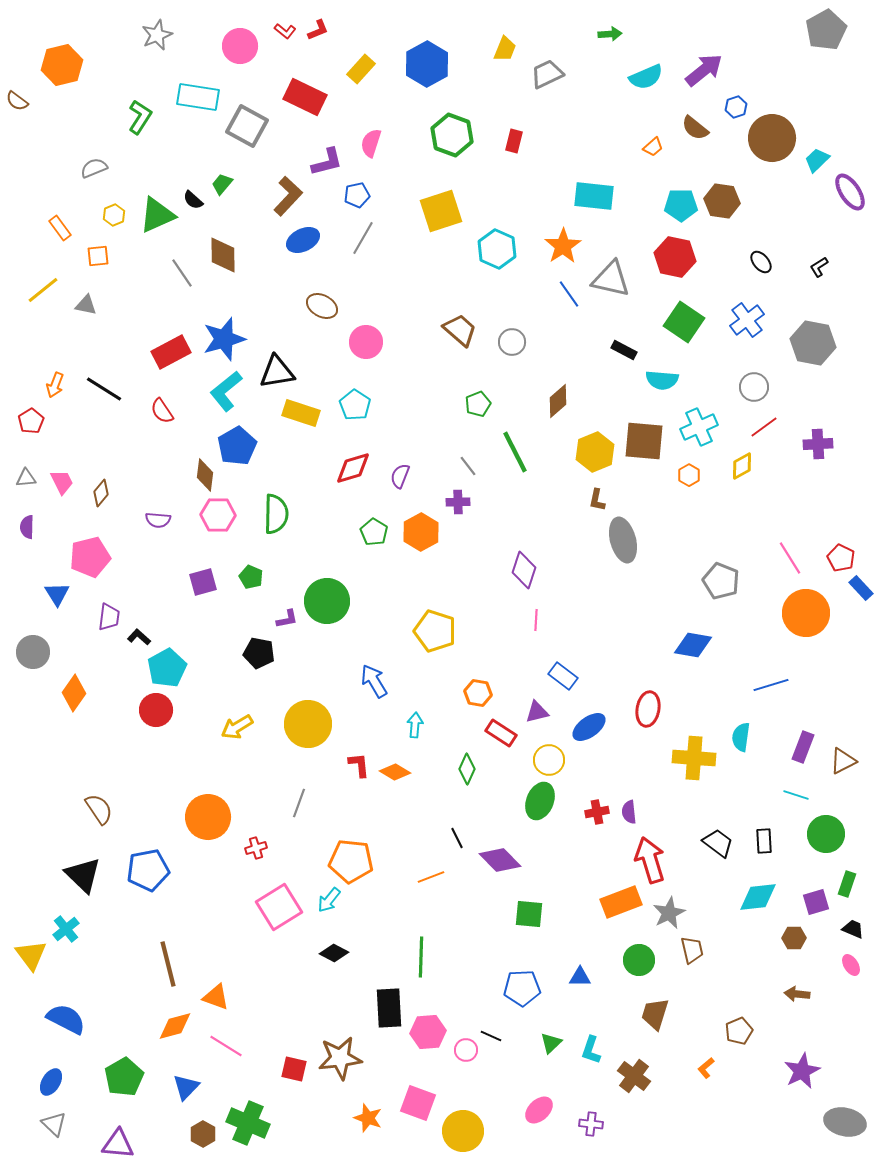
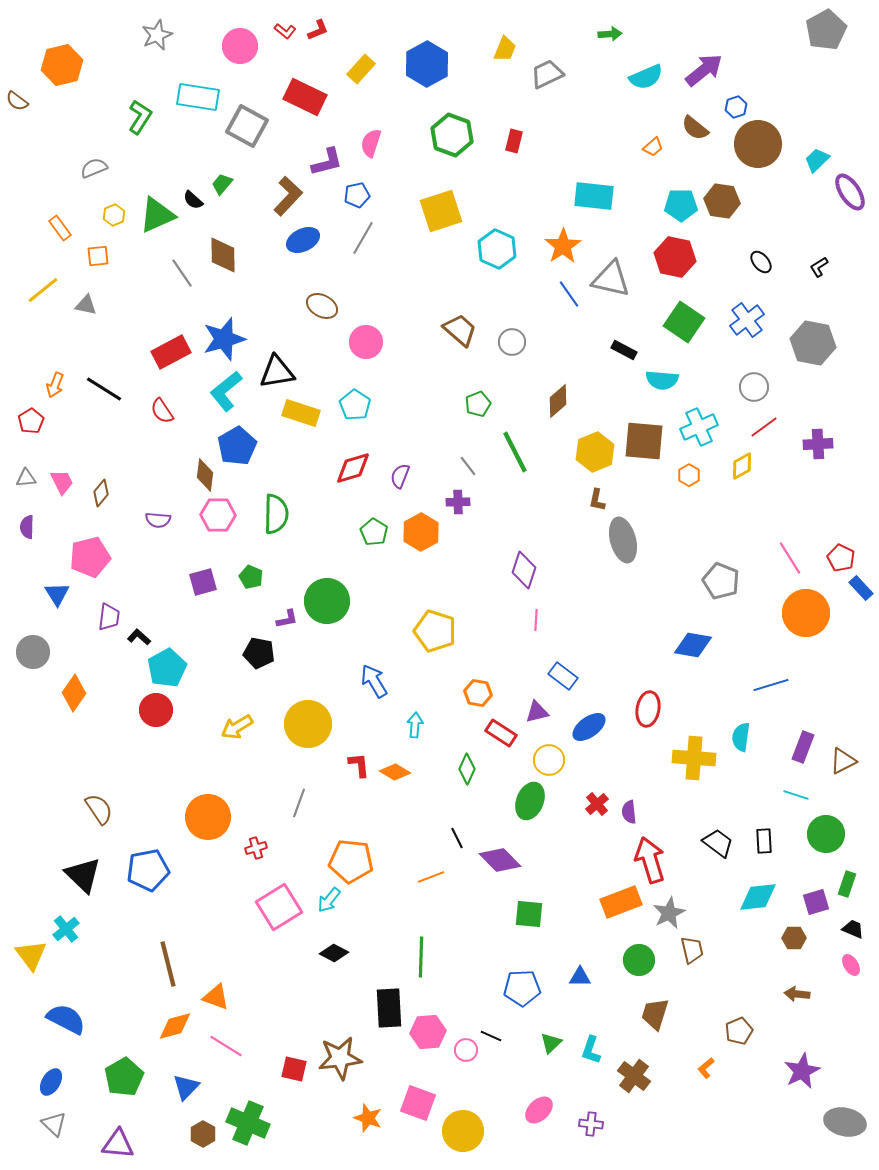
brown circle at (772, 138): moved 14 px left, 6 px down
green ellipse at (540, 801): moved 10 px left
red cross at (597, 812): moved 8 px up; rotated 30 degrees counterclockwise
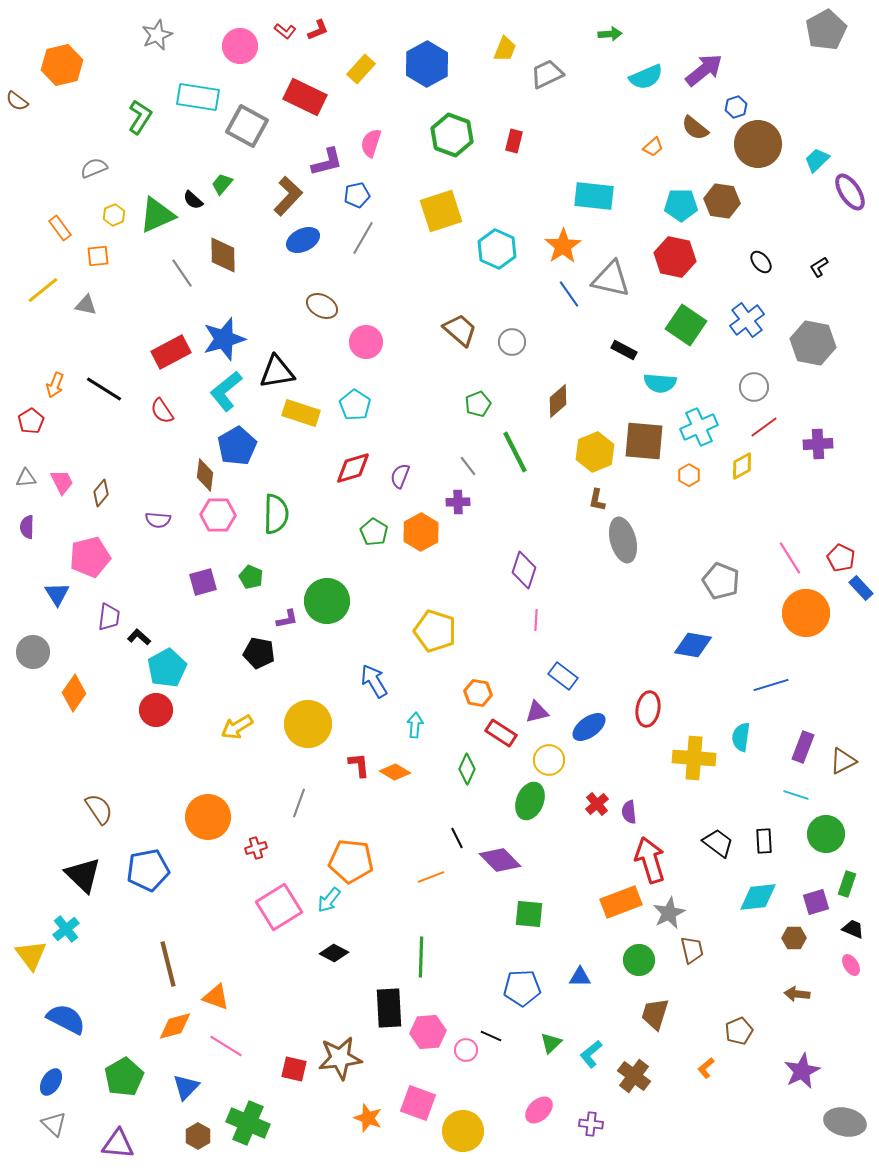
green square at (684, 322): moved 2 px right, 3 px down
cyan semicircle at (662, 380): moved 2 px left, 3 px down
cyan L-shape at (591, 1050): moved 4 px down; rotated 32 degrees clockwise
brown hexagon at (203, 1134): moved 5 px left, 2 px down
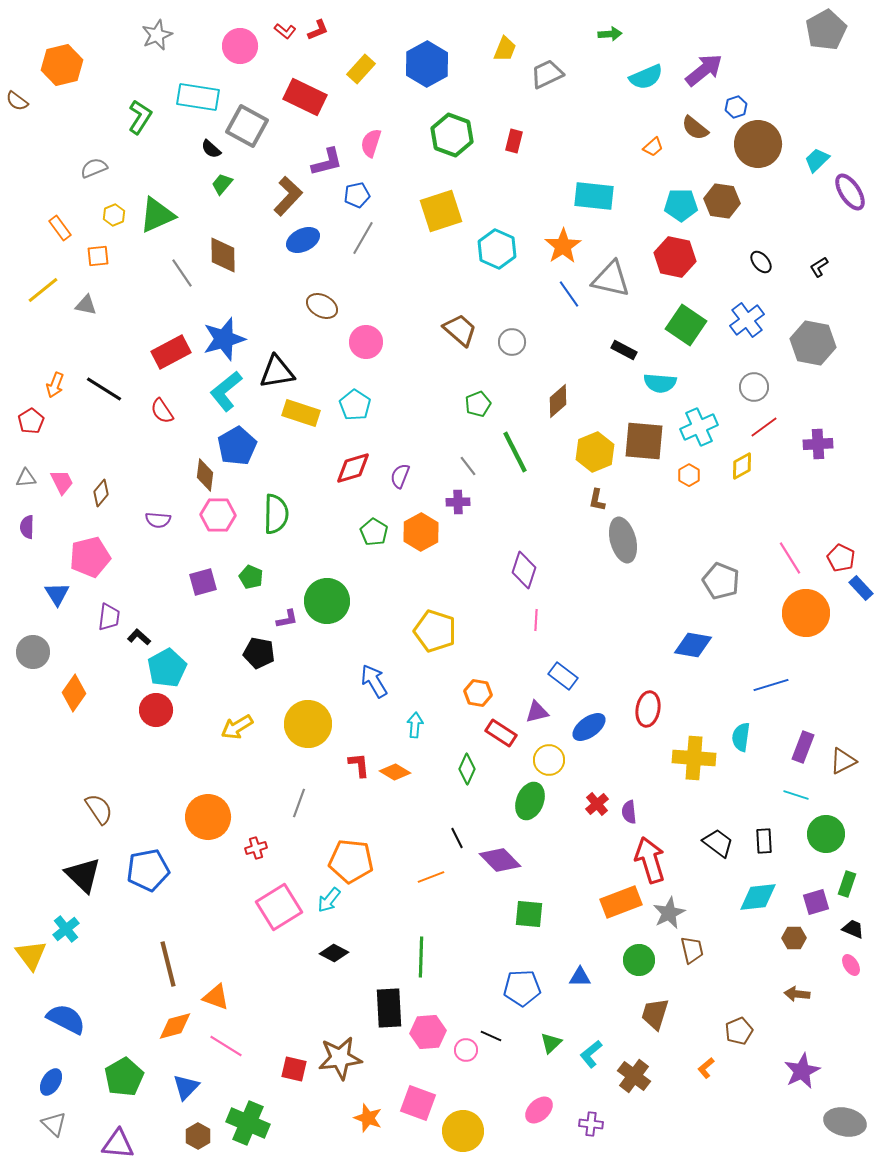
black semicircle at (193, 200): moved 18 px right, 51 px up
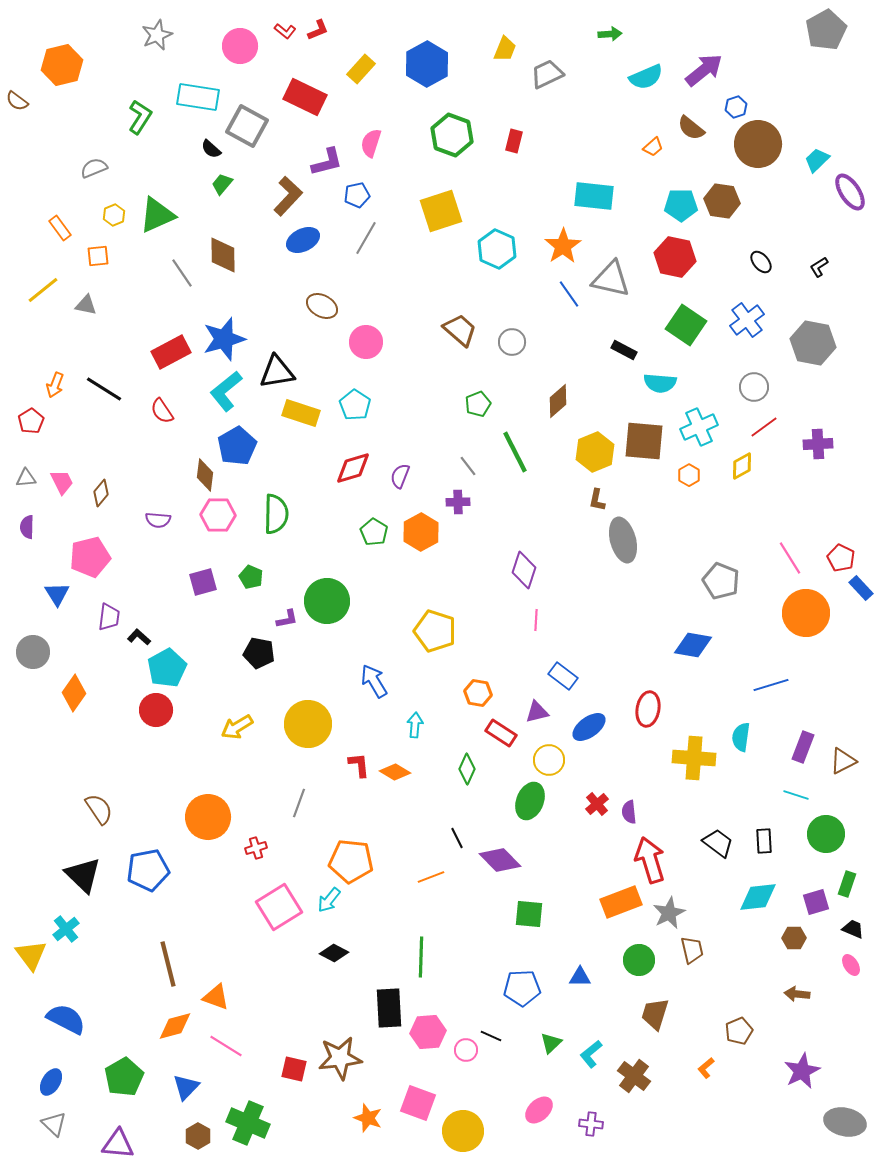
brown semicircle at (695, 128): moved 4 px left
gray line at (363, 238): moved 3 px right
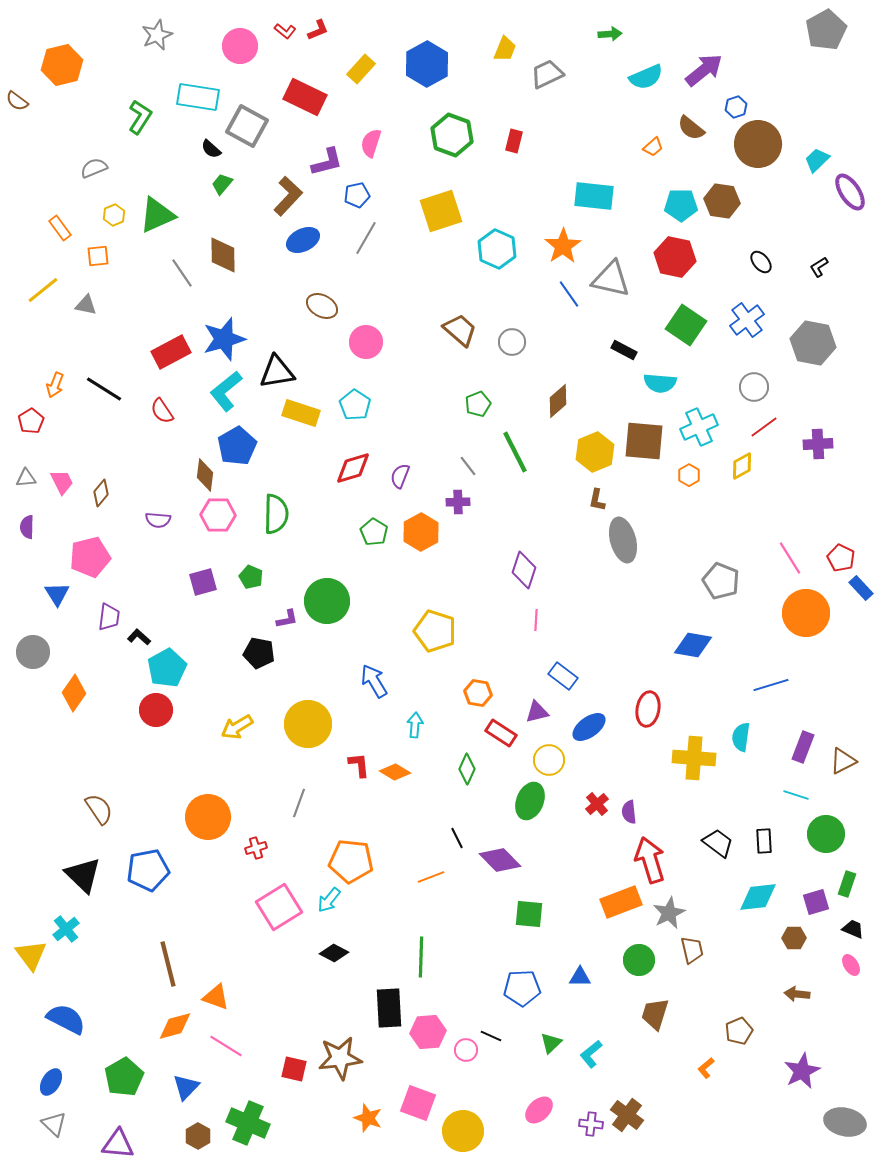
brown cross at (634, 1076): moved 7 px left, 39 px down
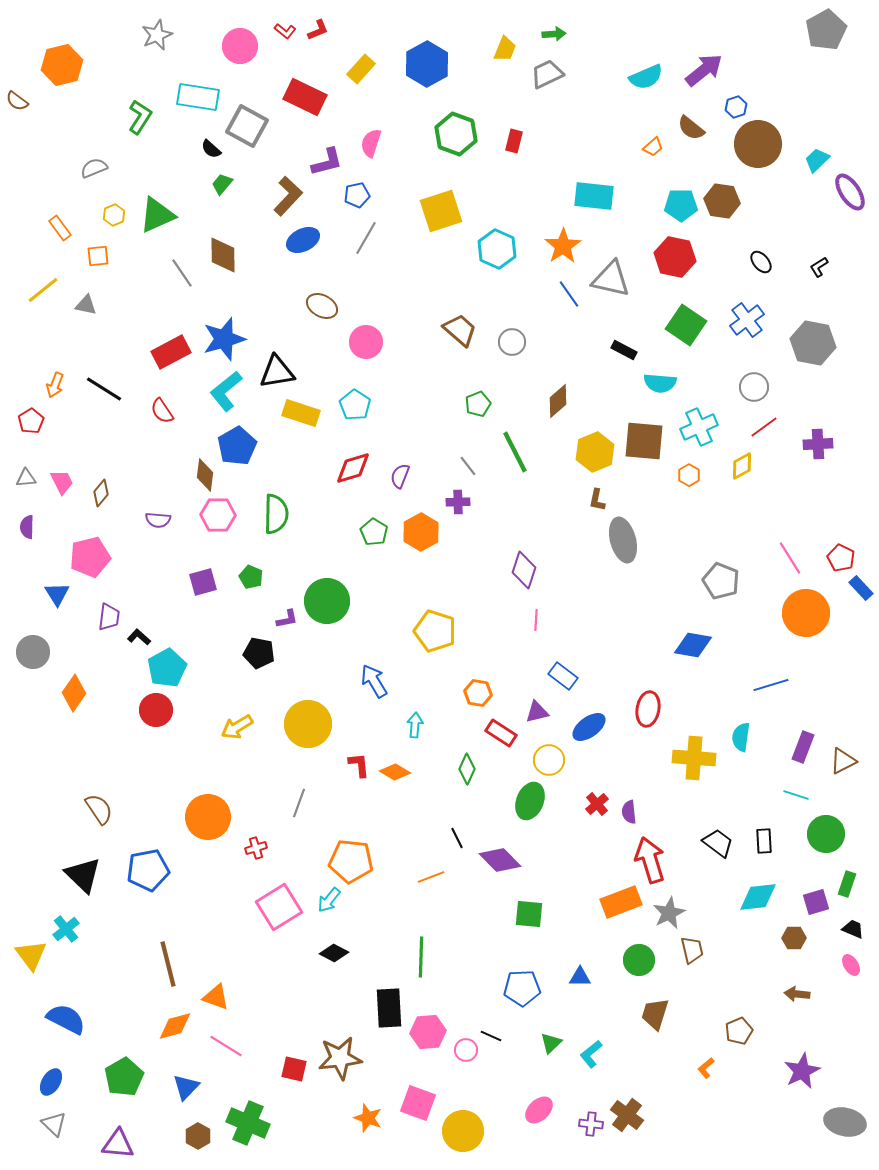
green arrow at (610, 34): moved 56 px left
green hexagon at (452, 135): moved 4 px right, 1 px up
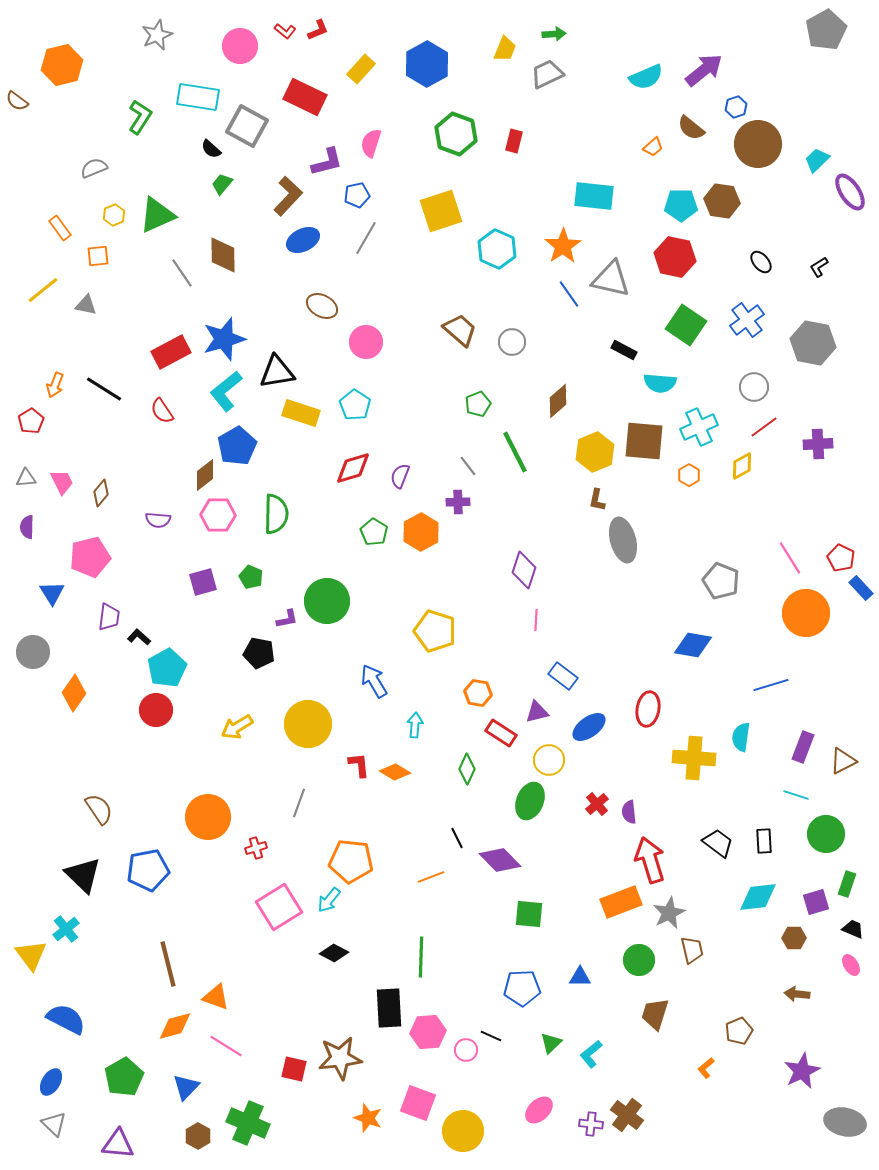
brown diamond at (205, 475): rotated 44 degrees clockwise
blue triangle at (57, 594): moved 5 px left, 1 px up
